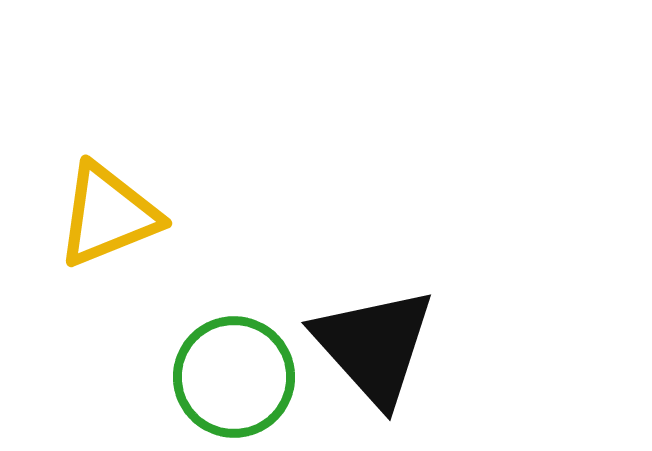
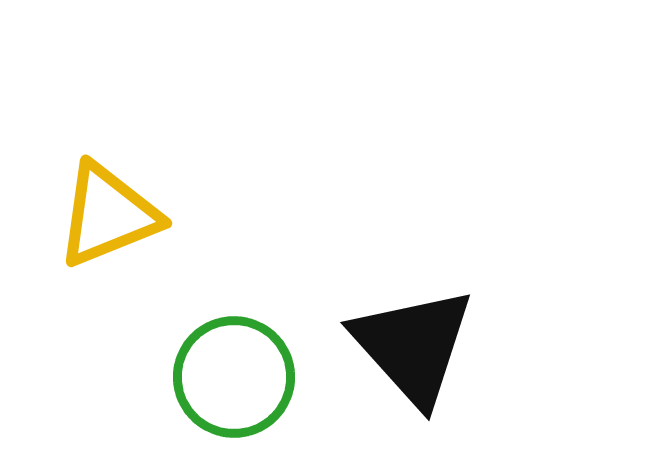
black triangle: moved 39 px right
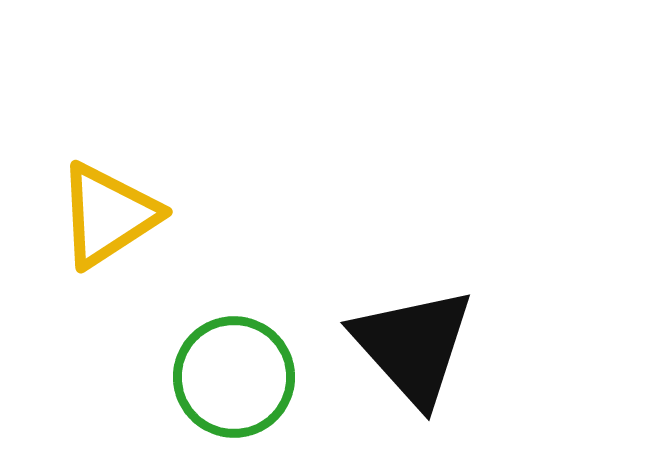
yellow triangle: rotated 11 degrees counterclockwise
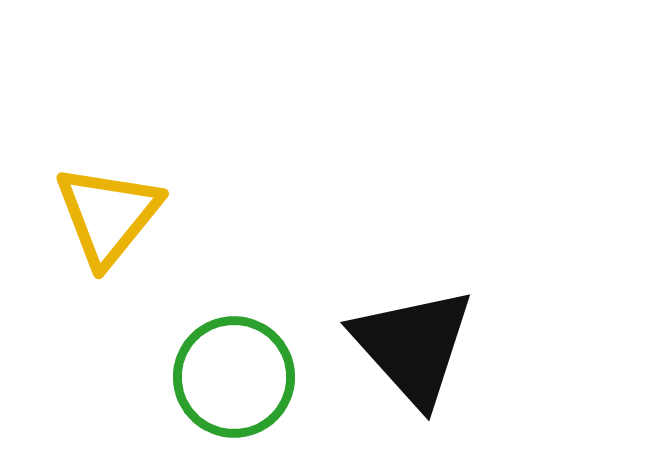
yellow triangle: rotated 18 degrees counterclockwise
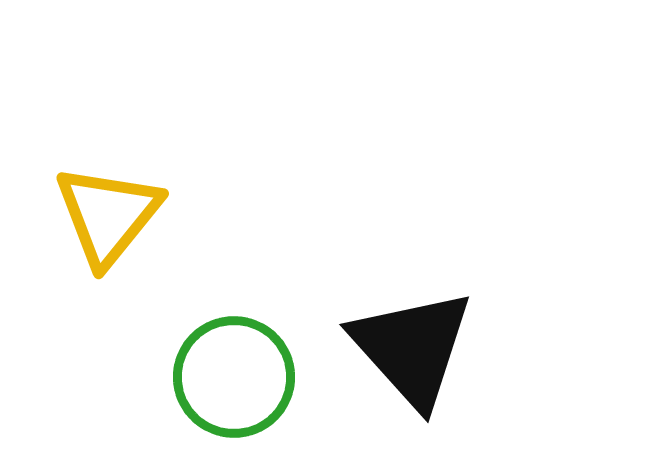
black triangle: moved 1 px left, 2 px down
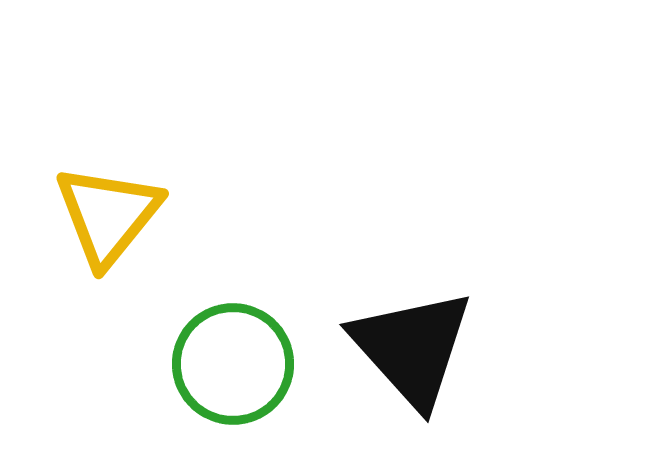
green circle: moved 1 px left, 13 px up
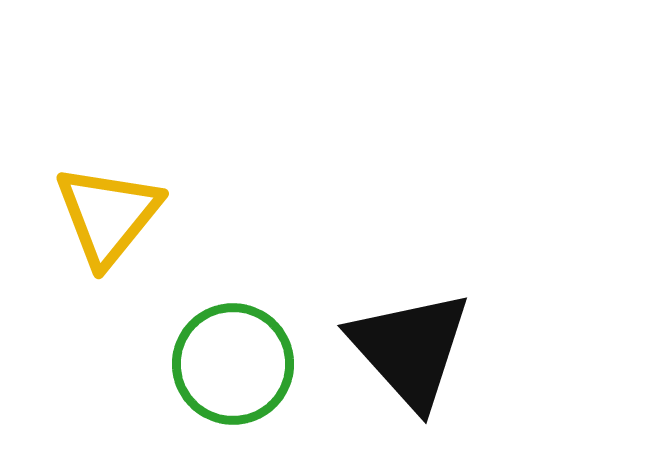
black triangle: moved 2 px left, 1 px down
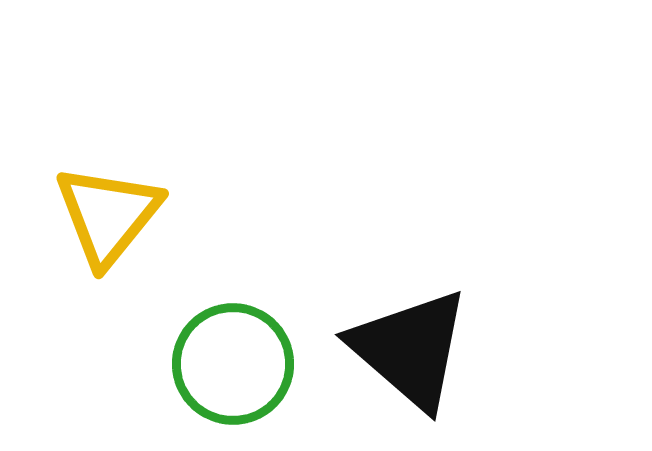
black triangle: rotated 7 degrees counterclockwise
